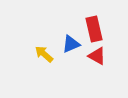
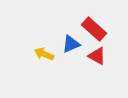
red rectangle: rotated 35 degrees counterclockwise
yellow arrow: rotated 18 degrees counterclockwise
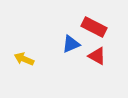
red rectangle: moved 2 px up; rotated 15 degrees counterclockwise
yellow arrow: moved 20 px left, 5 px down
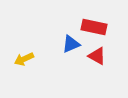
red rectangle: rotated 15 degrees counterclockwise
yellow arrow: rotated 48 degrees counterclockwise
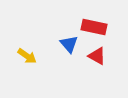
blue triangle: moved 2 px left; rotated 48 degrees counterclockwise
yellow arrow: moved 3 px right, 3 px up; rotated 120 degrees counterclockwise
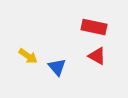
blue triangle: moved 12 px left, 23 px down
yellow arrow: moved 1 px right
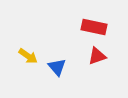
red triangle: rotated 48 degrees counterclockwise
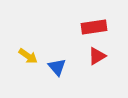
red rectangle: rotated 20 degrees counterclockwise
red triangle: rotated 12 degrees counterclockwise
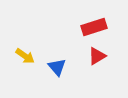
red rectangle: rotated 10 degrees counterclockwise
yellow arrow: moved 3 px left
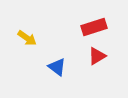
yellow arrow: moved 2 px right, 18 px up
blue triangle: rotated 12 degrees counterclockwise
